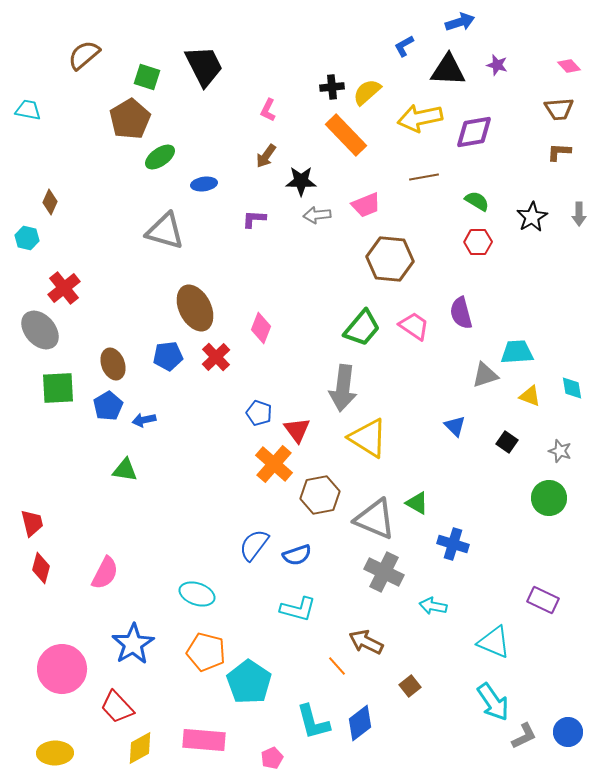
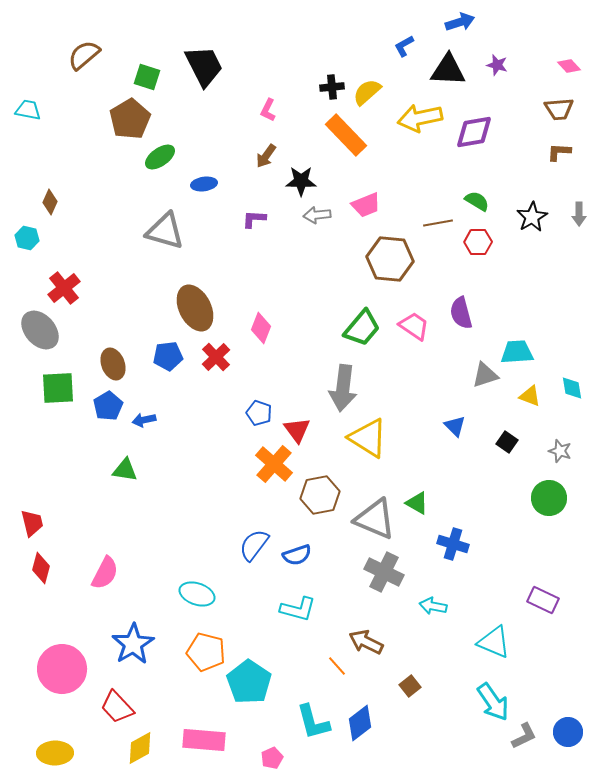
brown line at (424, 177): moved 14 px right, 46 px down
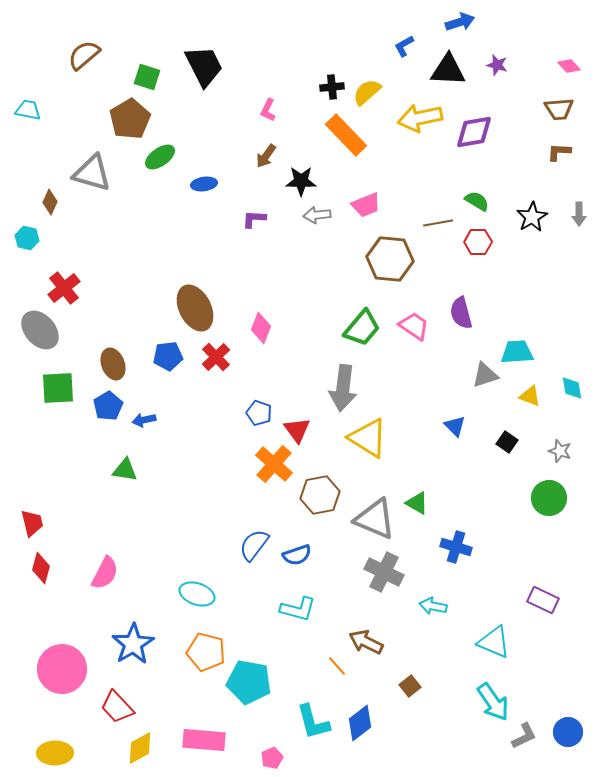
gray triangle at (165, 231): moved 73 px left, 58 px up
blue cross at (453, 544): moved 3 px right, 3 px down
cyan pentagon at (249, 682): rotated 24 degrees counterclockwise
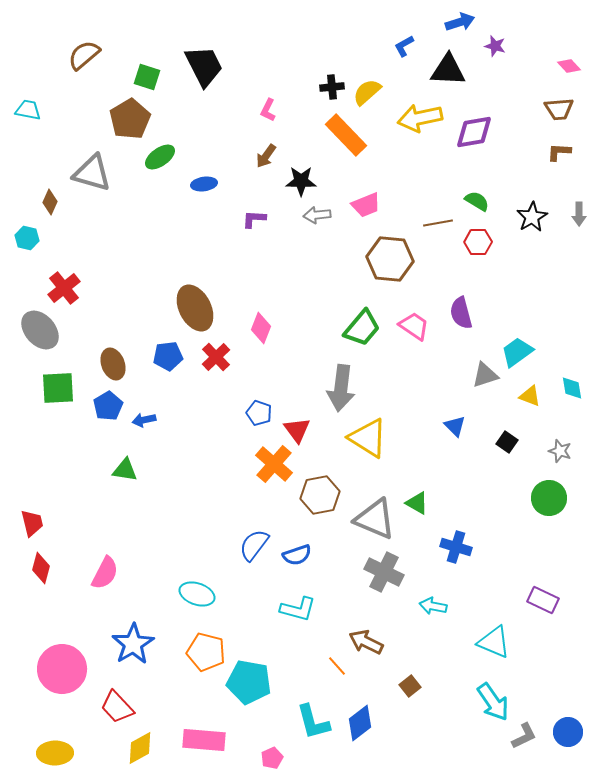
purple star at (497, 65): moved 2 px left, 19 px up
cyan trapezoid at (517, 352): rotated 32 degrees counterclockwise
gray arrow at (343, 388): moved 2 px left
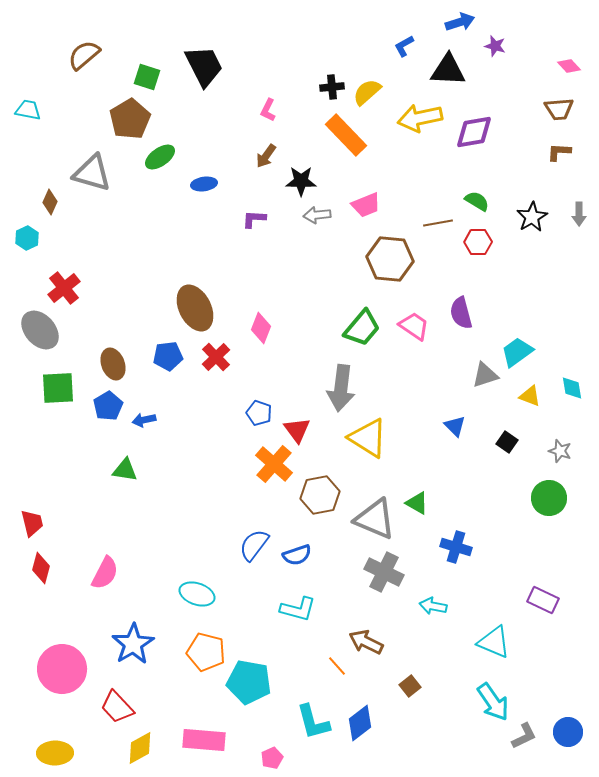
cyan hexagon at (27, 238): rotated 20 degrees clockwise
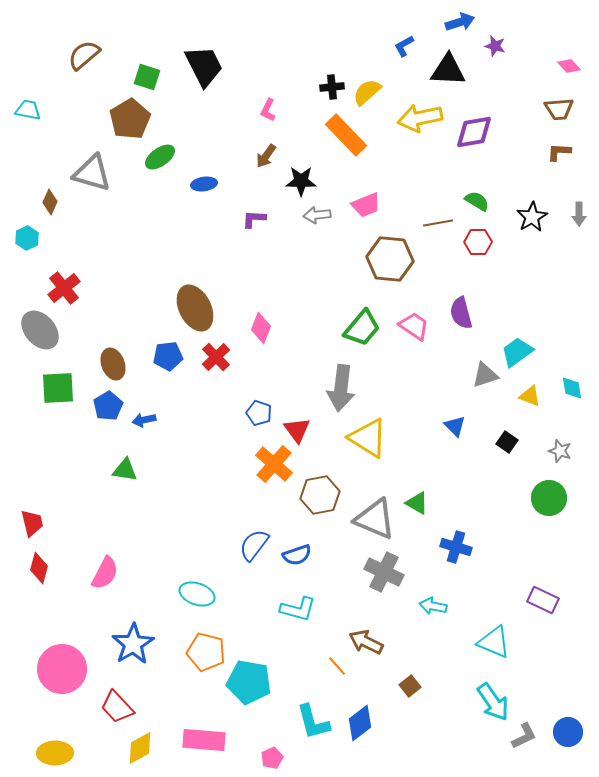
red diamond at (41, 568): moved 2 px left
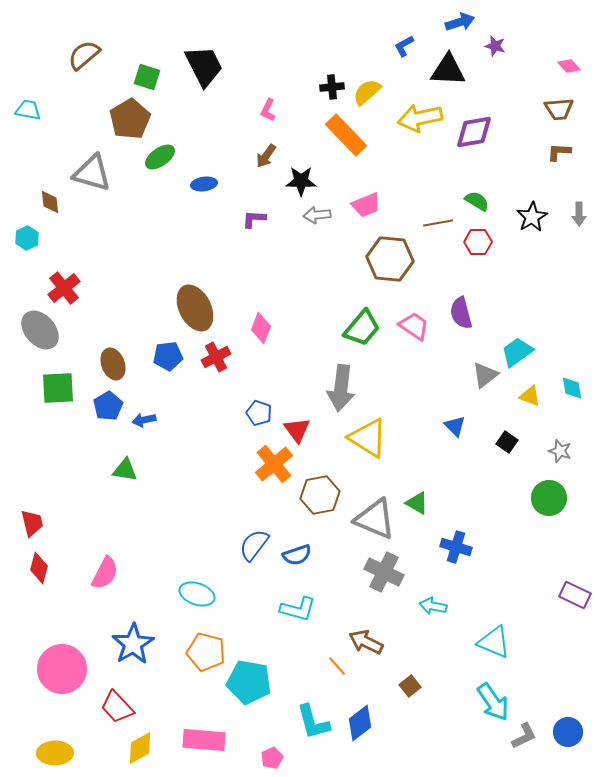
brown diamond at (50, 202): rotated 30 degrees counterclockwise
red cross at (216, 357): rotated 16 degrees clockwise
gray triangle at (485, 375): rotated 20 degrees counterclockwise
orange cross at (274, 464): rotated 9 degrees clockwise
purple rectangle at (543, 600): moved 32 px right, 5 px up
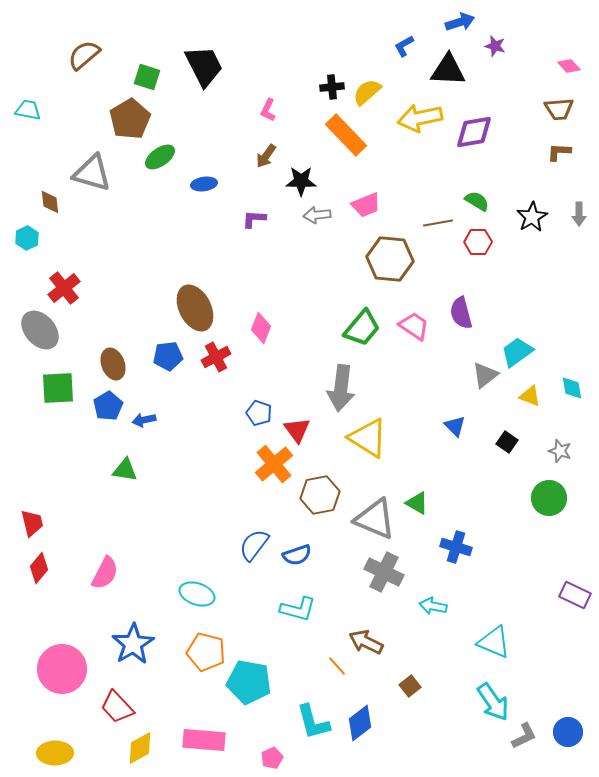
red diamond at (39, 568): rotated 24 degrees clockwise
